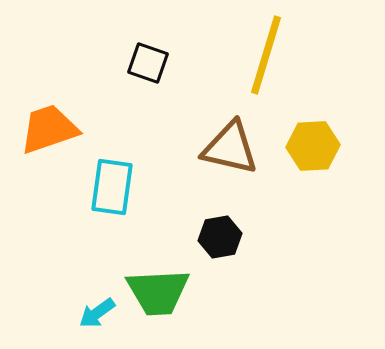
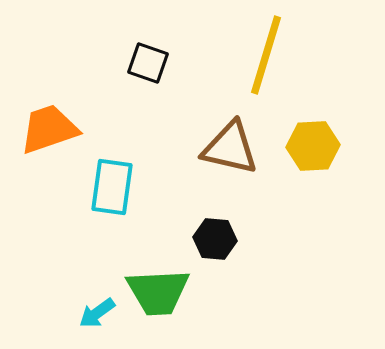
black hexagon: moved 5 px left, 2 px down; rotated 15 degrees clockwise
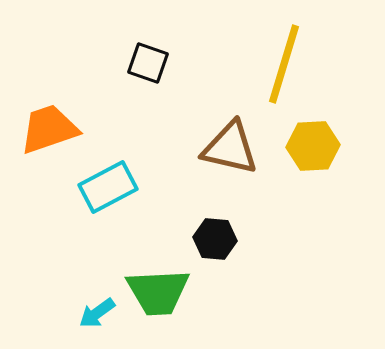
yellow line: moved 18 px right, 9 px down
cyan rectangle: moved 4 px left; rotated 54 degrees clockwise
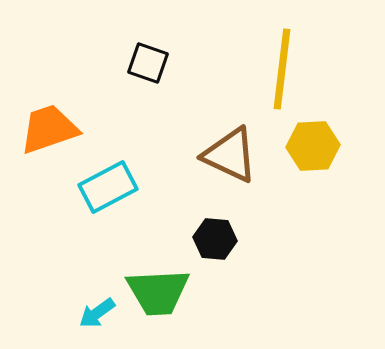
yellow line: moved 2 px left, 5 px down; rotated 10 degrees counterclockwise
brown triangle: moved 7 px down; rotated 12 degrees clockwise
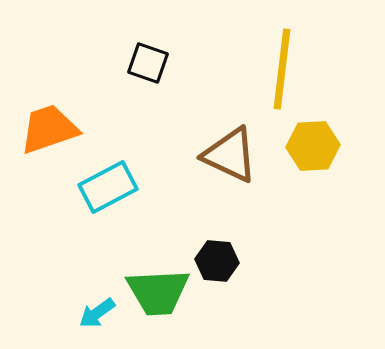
black hexagon: moved 2 px right, 22 px down
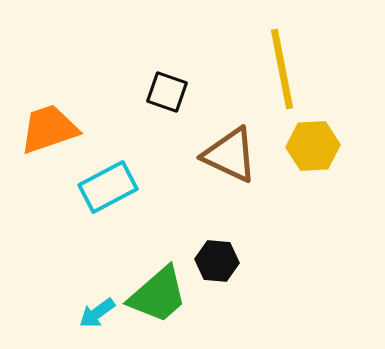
black square: moved 19 px right, 29 px down
yellow line: rotated 18 degrees counterclockwise
green trapezoid: moved 3 px down; rotated 38 degrees counterclockwise
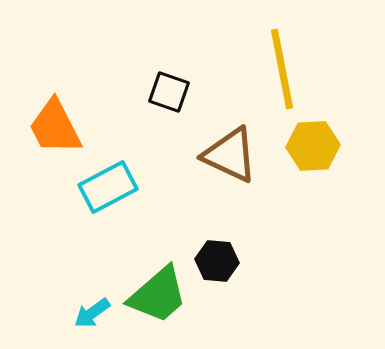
black square: moved 2 px right
orange trapezoid: moved 6 px right, 2 px up; rotated 98 degrees counterclockwise
cyan arrow: moved 5 px left
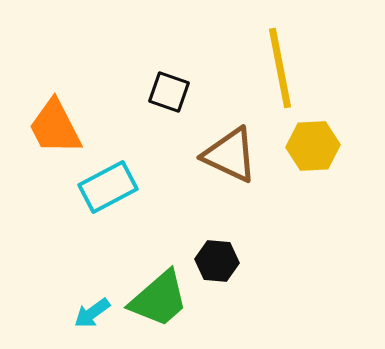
yellow line: moved 2 px left, 1 px up
green trapezoid: moved 1 px right, 4 px down
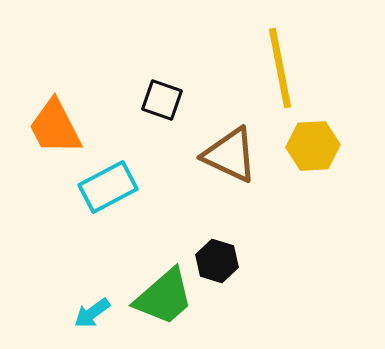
black square: moved 7 px left, 8 px down
black hexagon: rotated 12 degrees clockwise
green trapezoid: moved 5 px right, 2 px up
